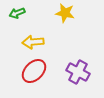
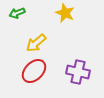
yellow star: rotated 12 degrees clockwise
yellow arrow: moved 3 px right, 1 px down; rotated 35 degrees counterclockwise
purple cross: rotated 15 degrees counterclockwise
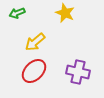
yellow arrow: moved 1 px left, 1 px up
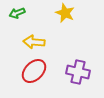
yellow arrow: moved 1 px left; rotated 45 degrees clockwise
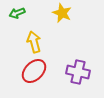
yellow star: moved 3 px left
yellow arrow: rotated 70 degrees clockwise
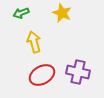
green arrow: moved 4 px right
red ellipse: moved 8 px right, 4 px down; rotated 15 degrees clockwise
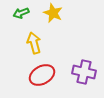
yellow star: moved 9 px left
yellow arrow: moved 1 px down
purple cross: moved 6 px right
